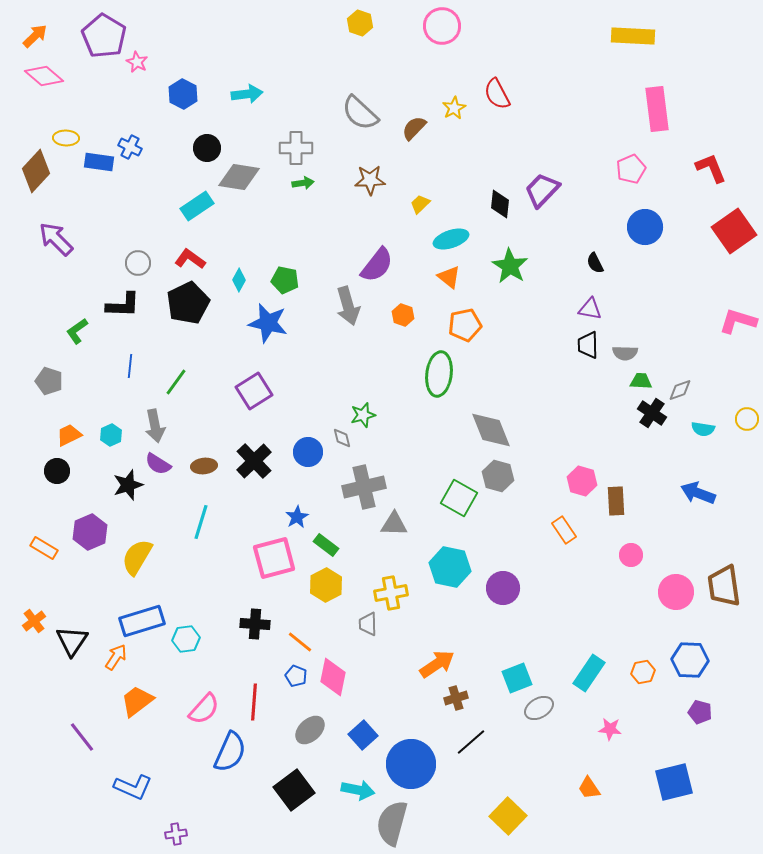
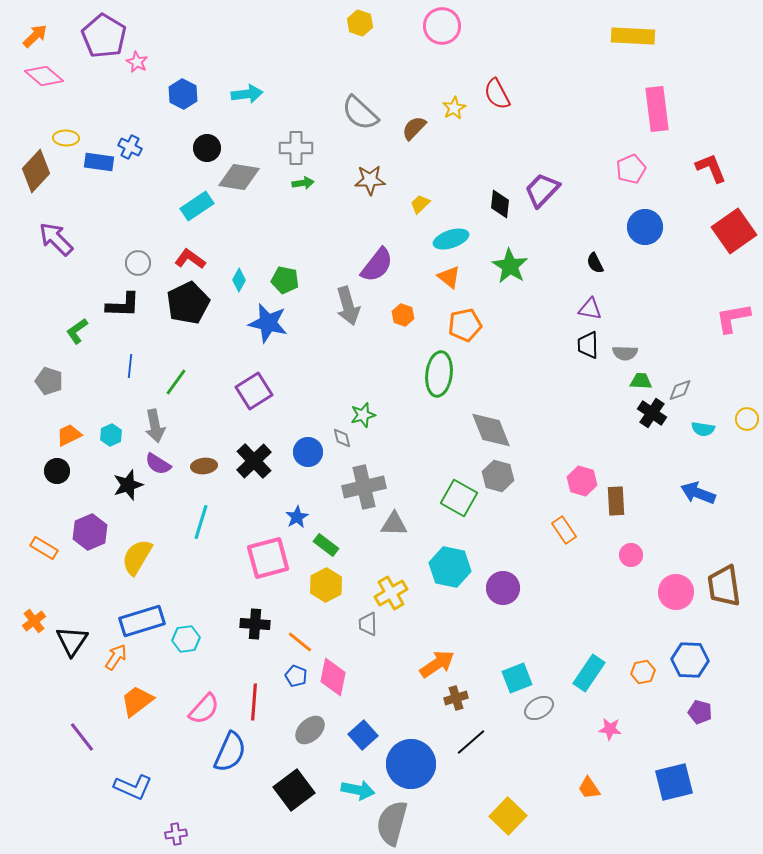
pink L-shape at (738, 321): moved 5 px left, 3 px up; rotated 27 degrees counterclockwise
pink square at (274, 558): moved 6 px left
yellow cross at (391, 593): rotated 20 degrees counterclockwise
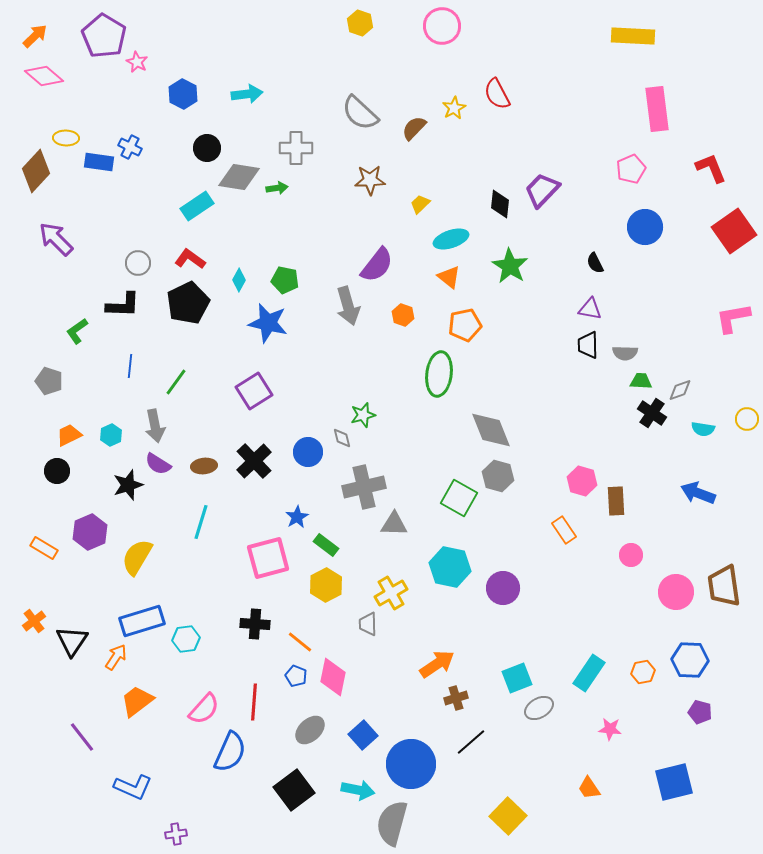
green arrow at (303, 183): moved 26 px left, 5 px down
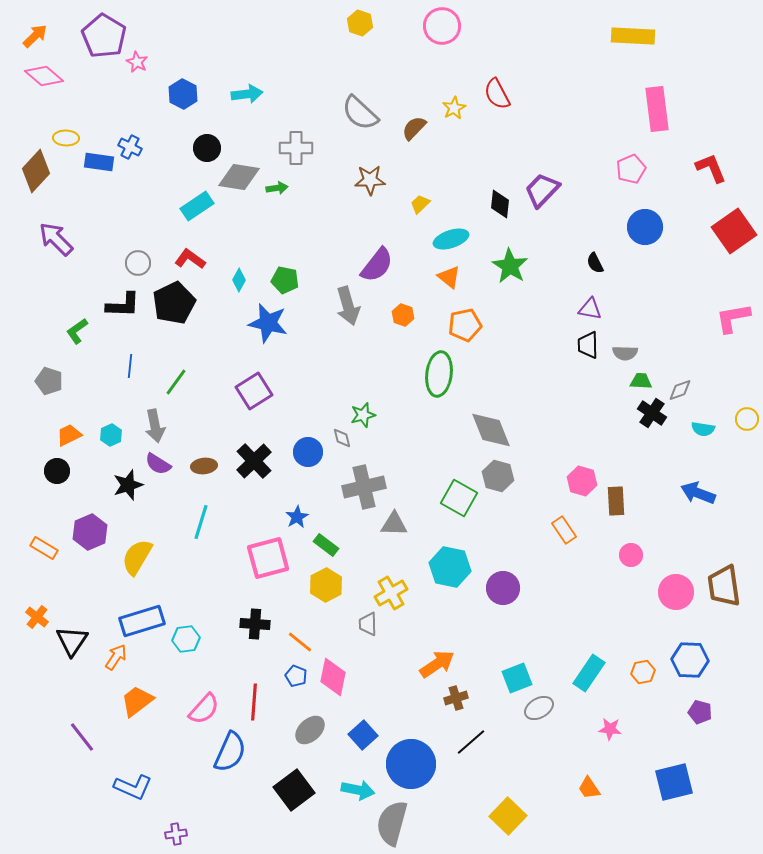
black pentagon at (188, 303): moved 14 px left
orange cross at (34, 621): moved 3 px right, 4 px up; rotated 15 degrees counterclockwise
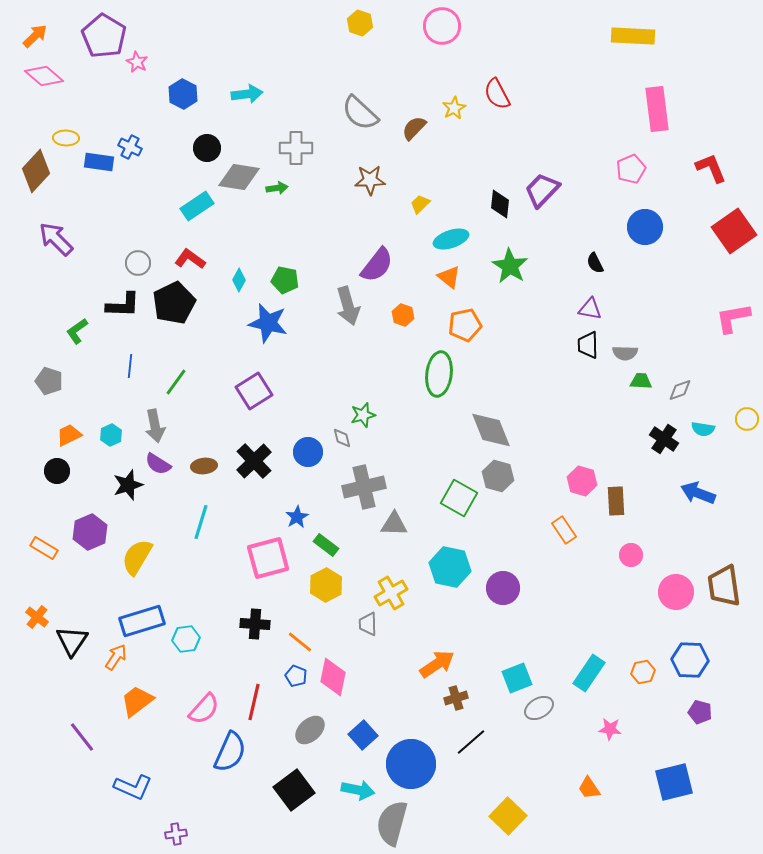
black cross at (652, 413): moved 12 px right, 26 px down
red line at (254, 702): rotated 9 degrees clockwise
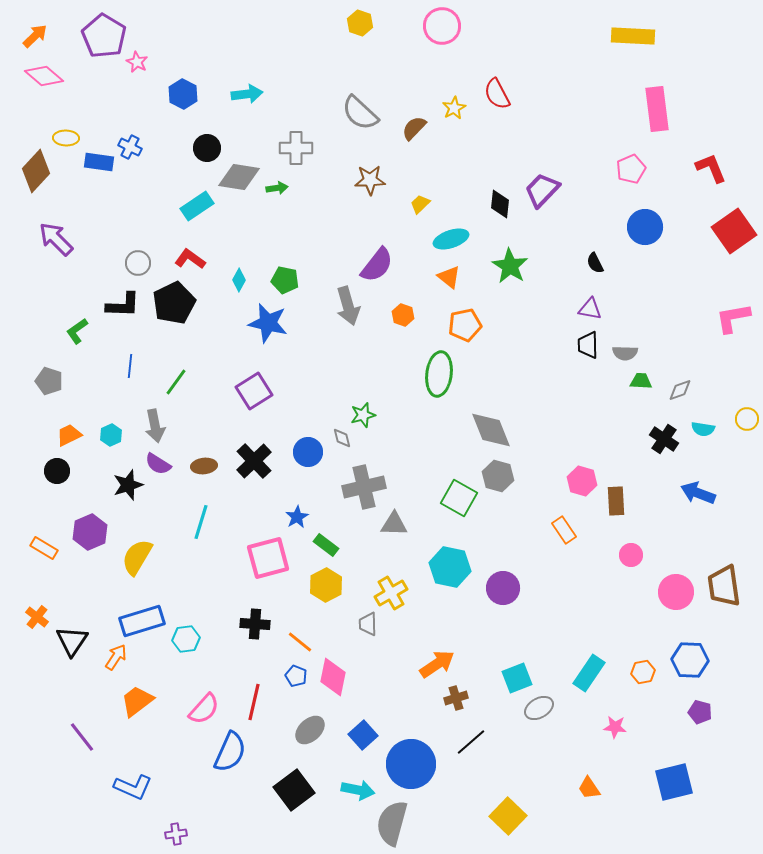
pink star at (610, 729): moved 5 px right, 2 px up
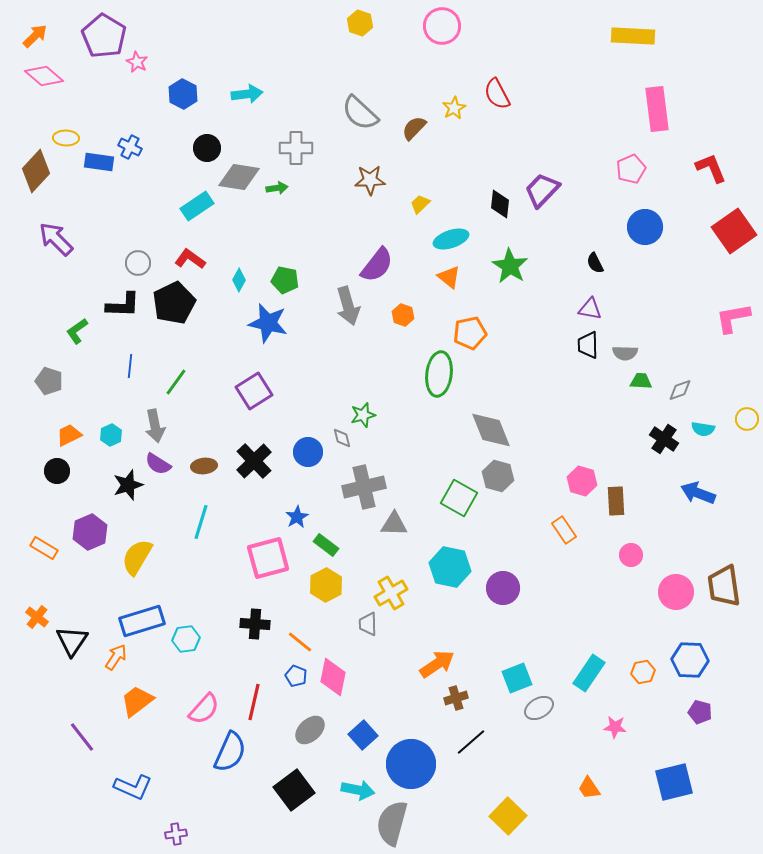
orange pentagon at (465, 325): moved 5 px right, 8 px down
